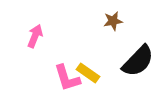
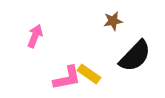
black semicircle: moved 3 px left, 5 px up
yellow rectangle: moved 1 px right, 1 px down
pink L-shape: rotated 84 degrees counterclockwise
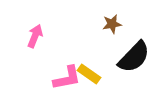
brown star: moved 1 px left, 3 px down
black semicircle: moved 1 px left, 1 px down
